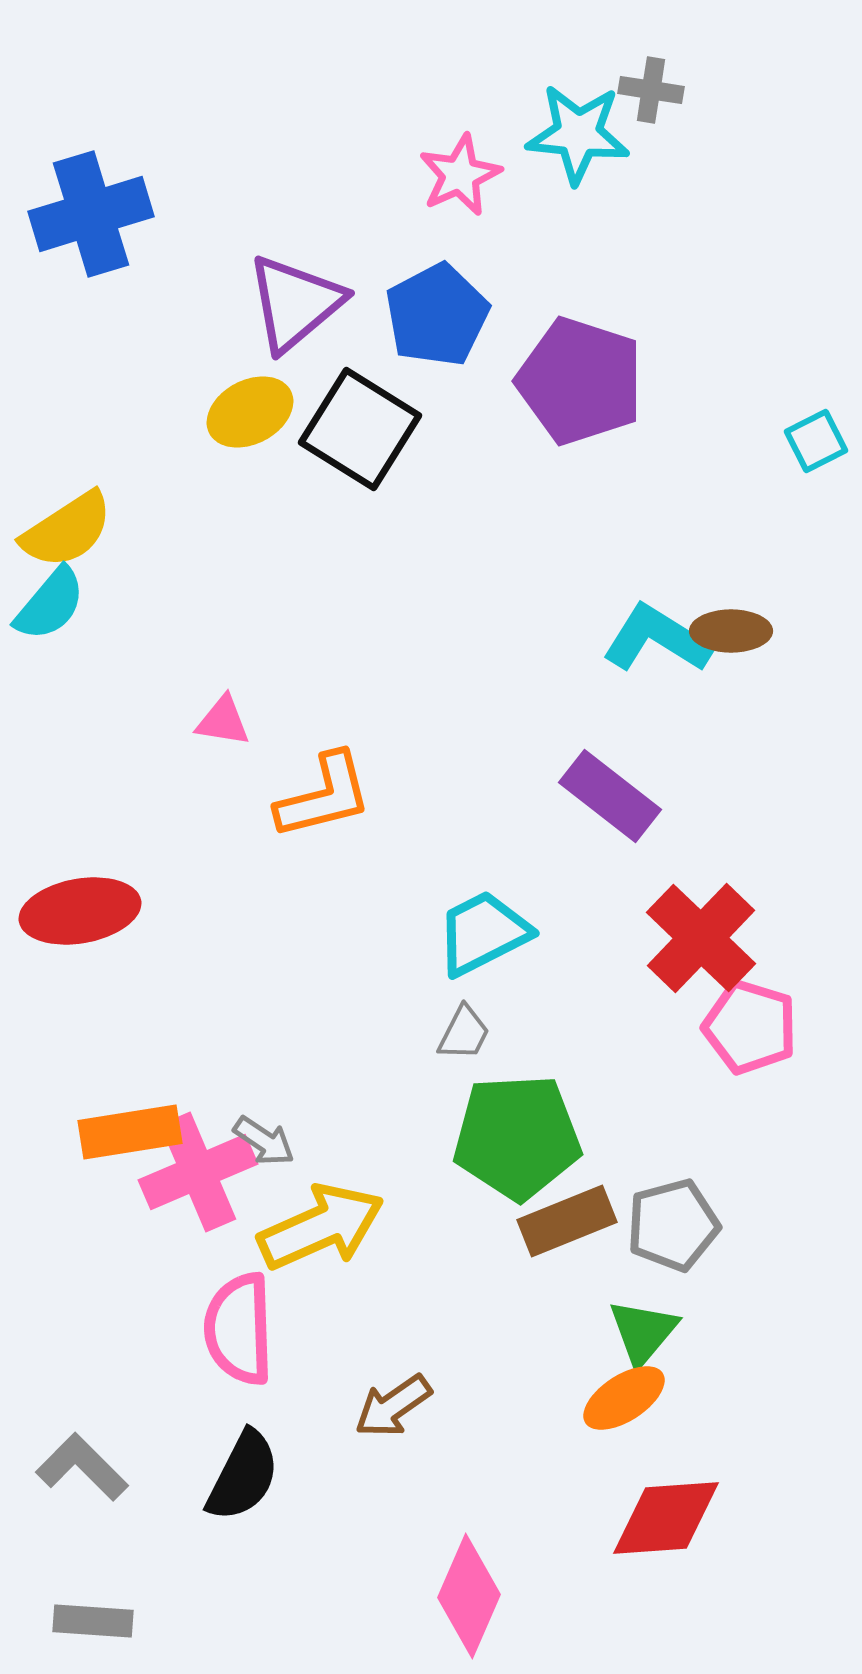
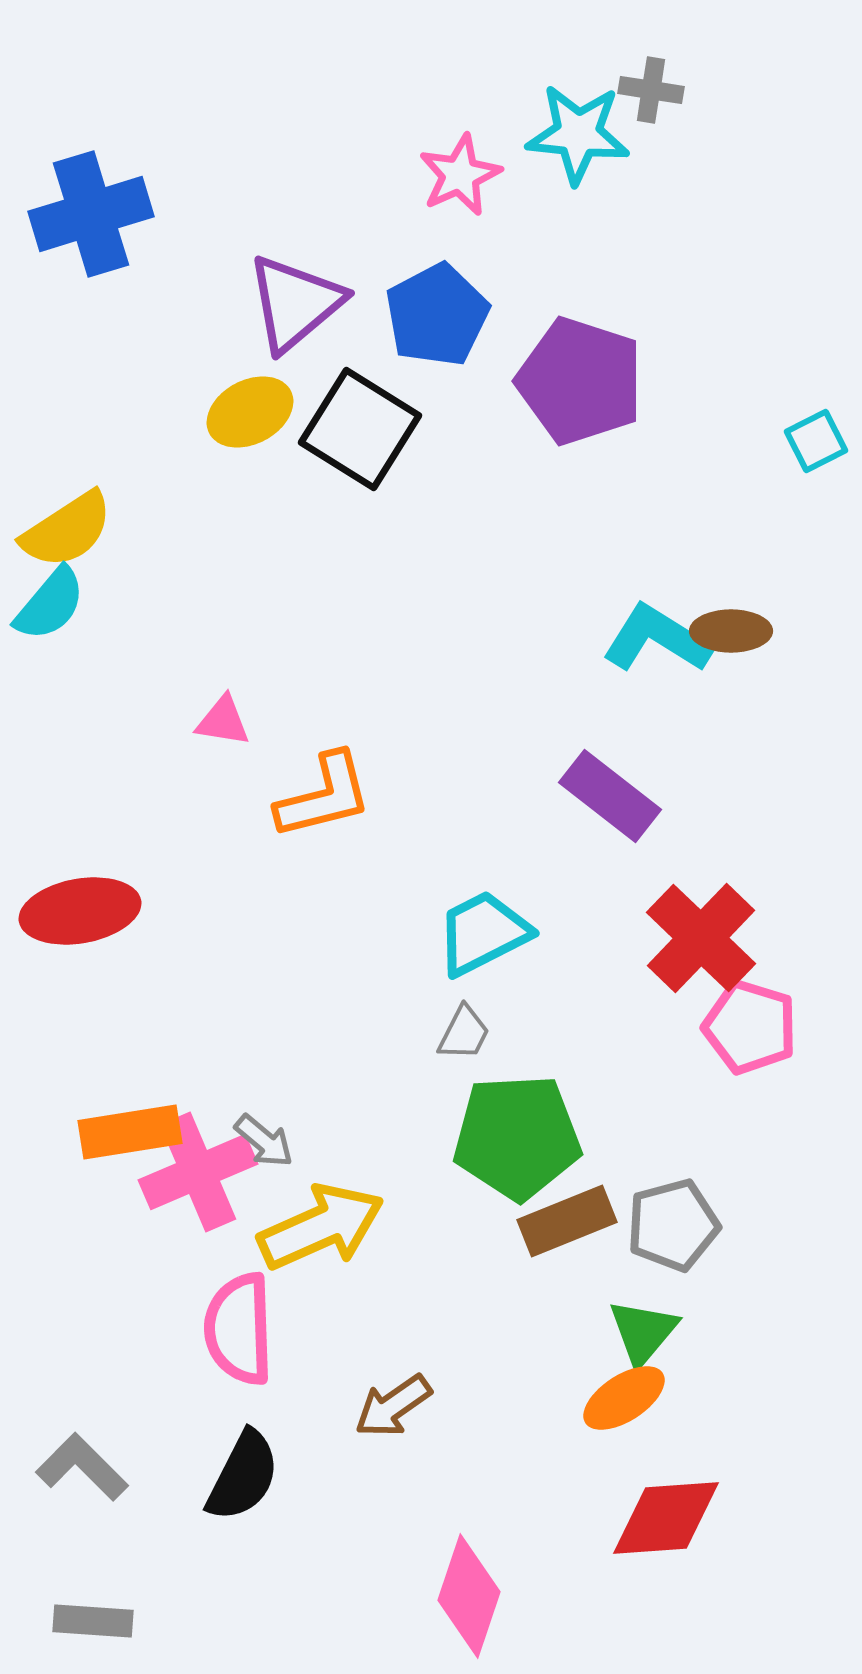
gray arrow: rotated 6 degrees clockwise
pink diamond: rotated 5 degrees counterclockwise
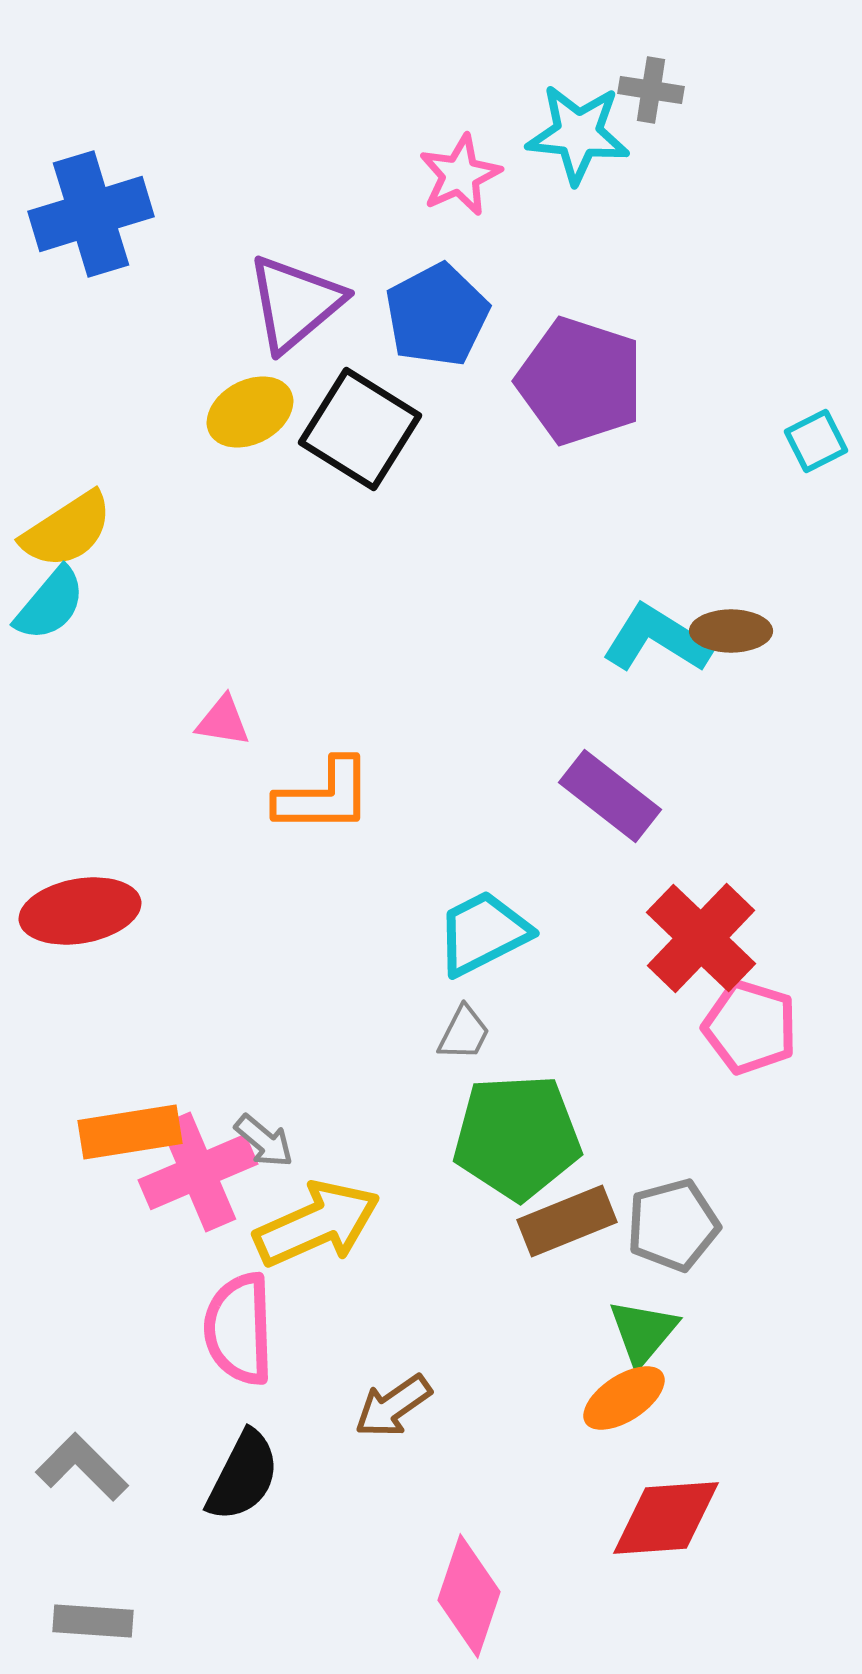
orange L-shape: rotated 14 degrees clockwise
yellow arrow: moved 4 px left, 3 px up
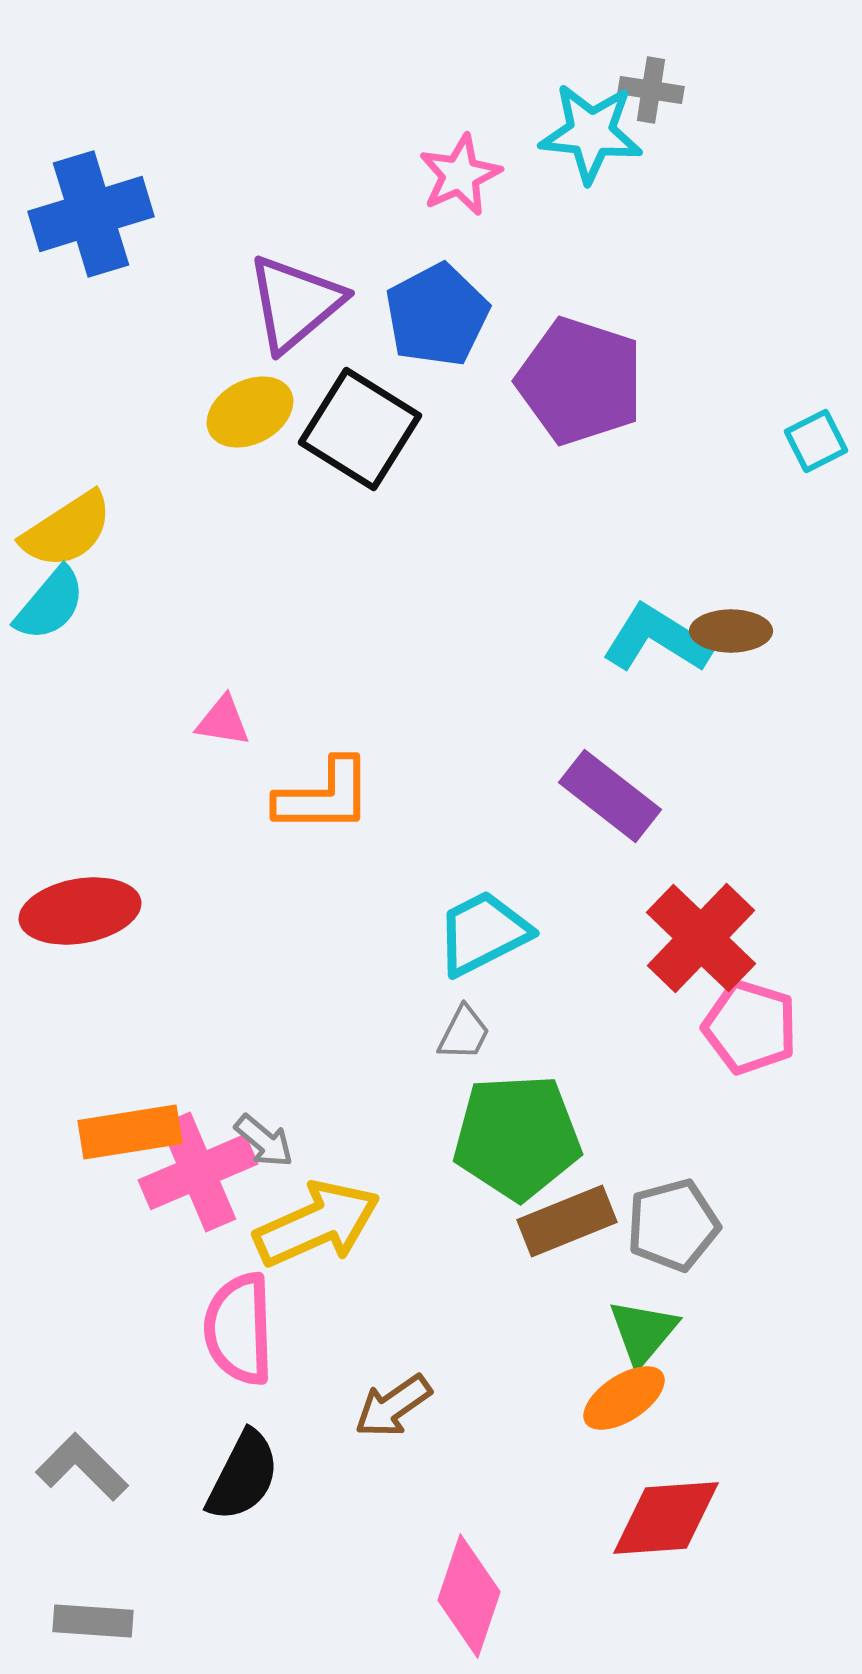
cyan star: moved 13 px right, 1 px up
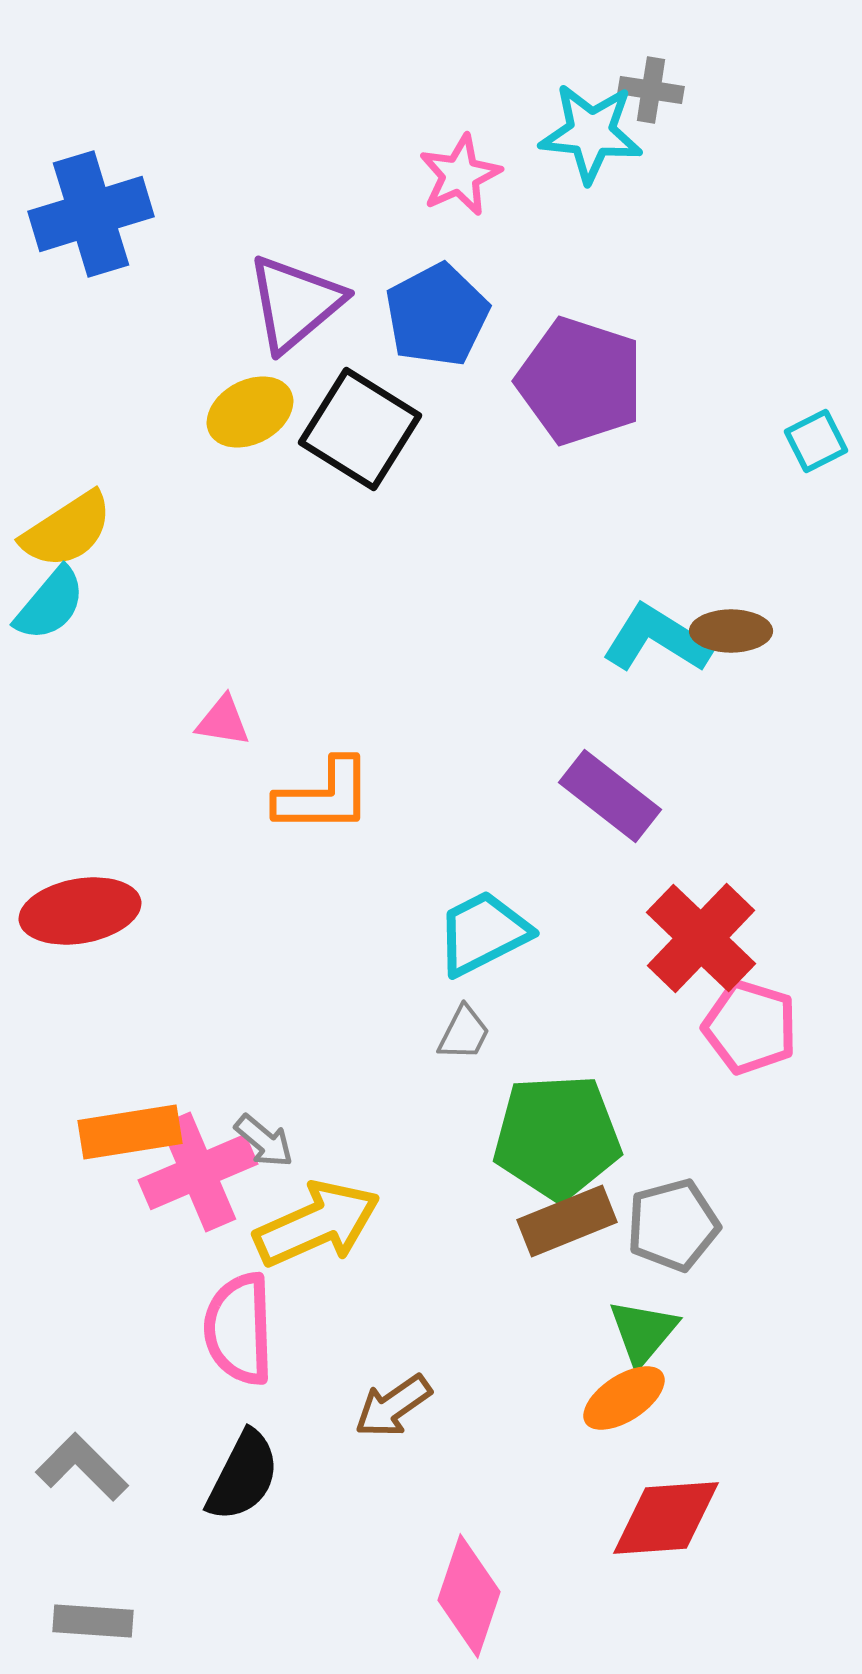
green pentagon: moved 40 px right
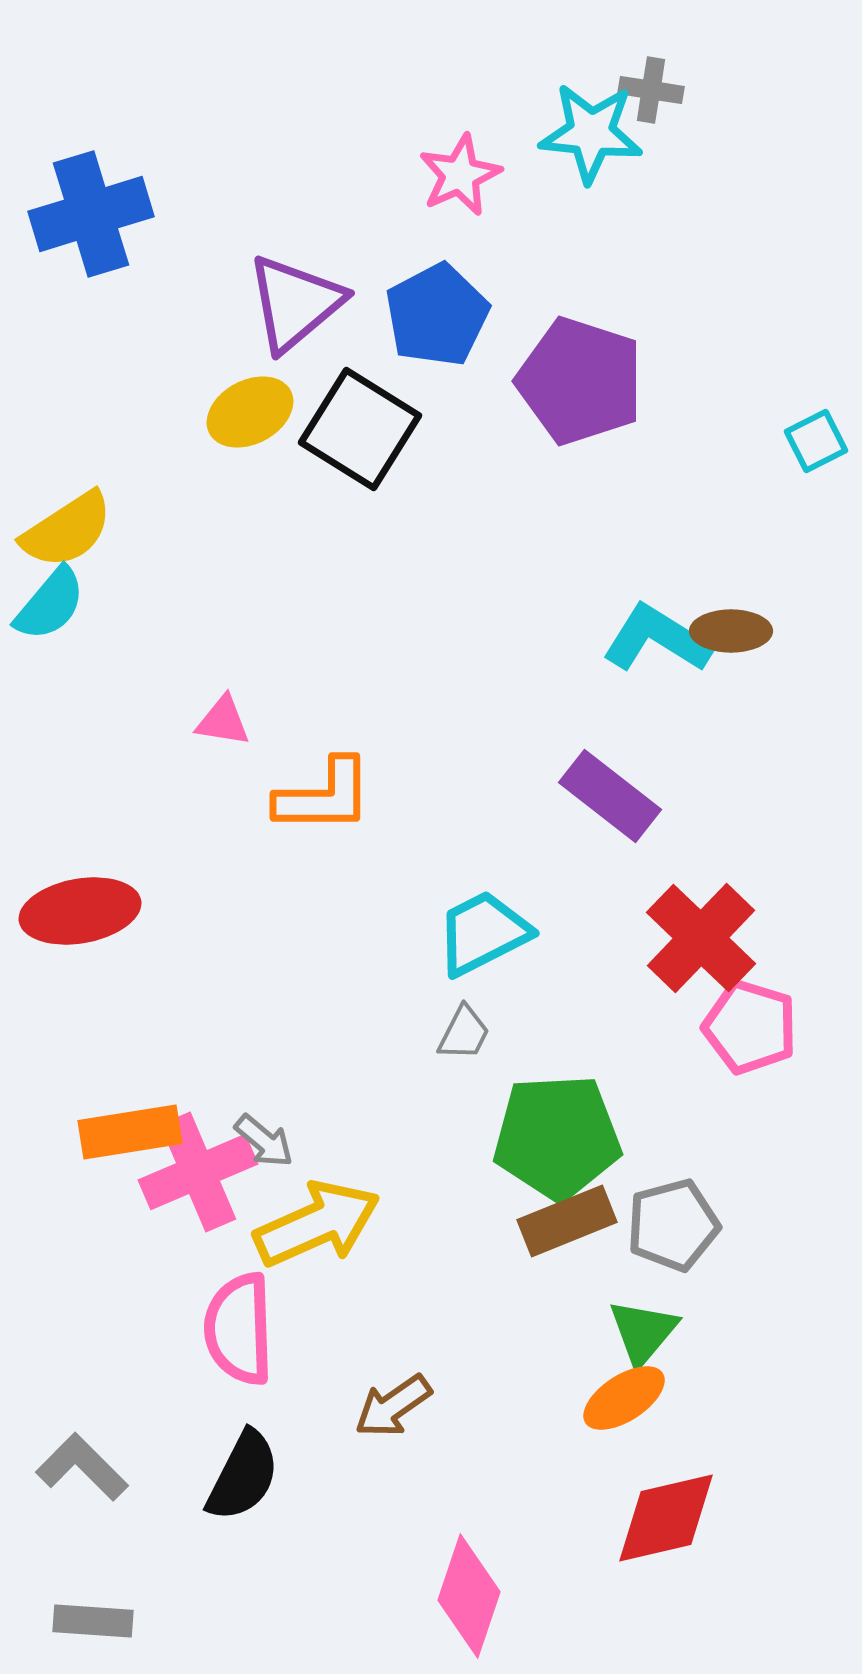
red diamond: rotated 9 degrees counterclockwise
